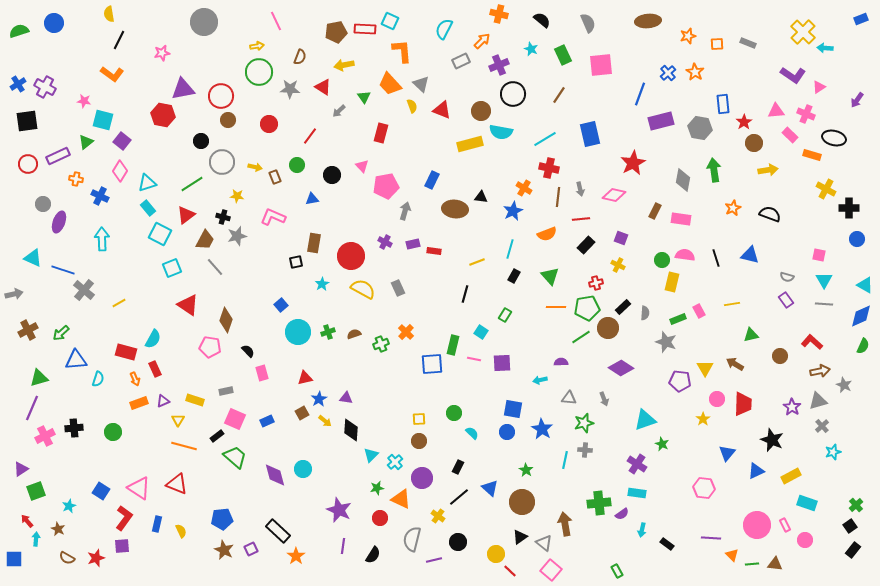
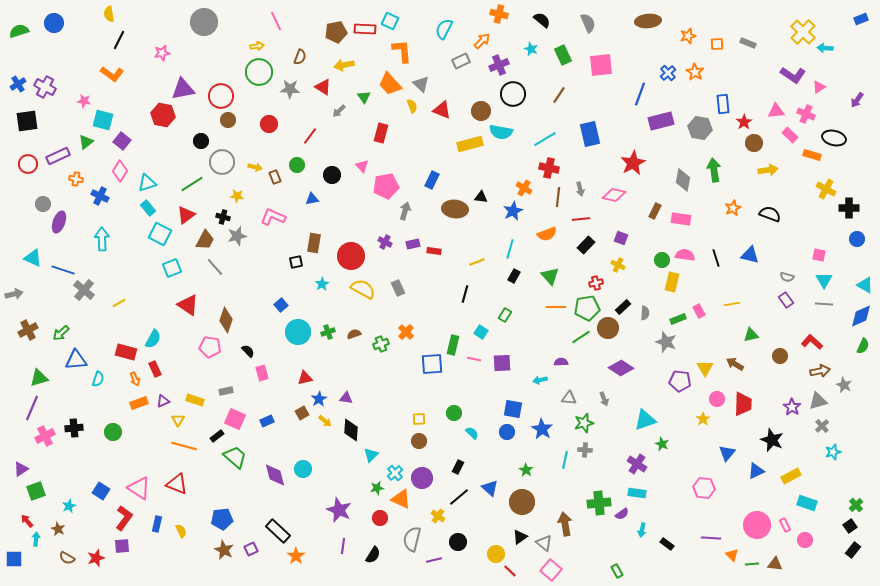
cyan cross at (395, 462): moved 11 px down
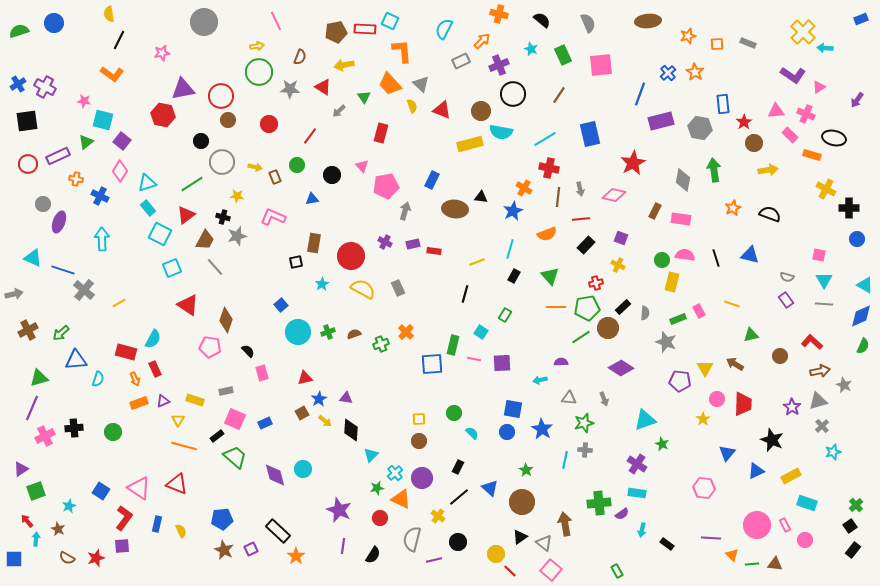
yellow line at (732, 304): rotated 28 degrees clockwise
blue rectangle at (267, 421): moved 2 px left, 2 px down
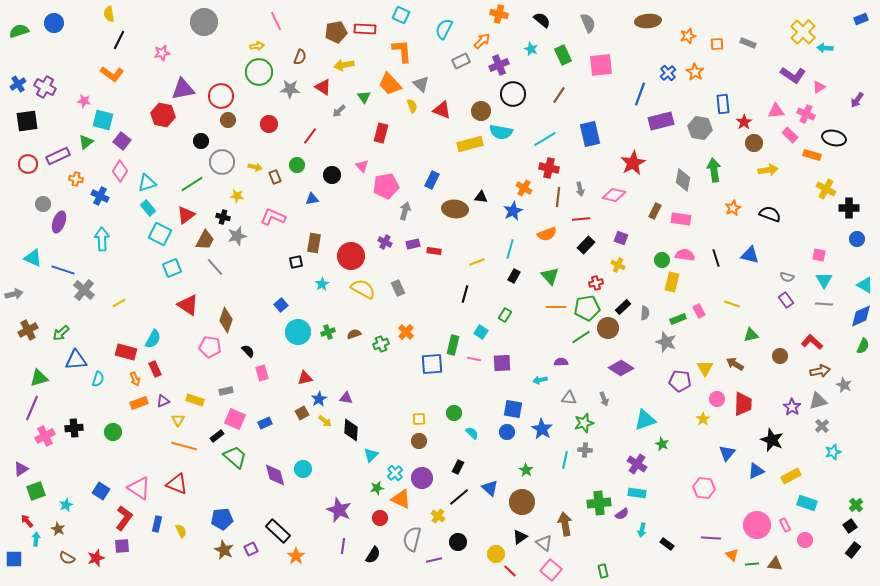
cyan square at (390, 21): moved 11 px right, 6 px up
cyan star at (69, 506): moved 3 px left, 1 px up
green rectangle at (617, 571): moved 14 px left; rotated 16 degrees clockwise
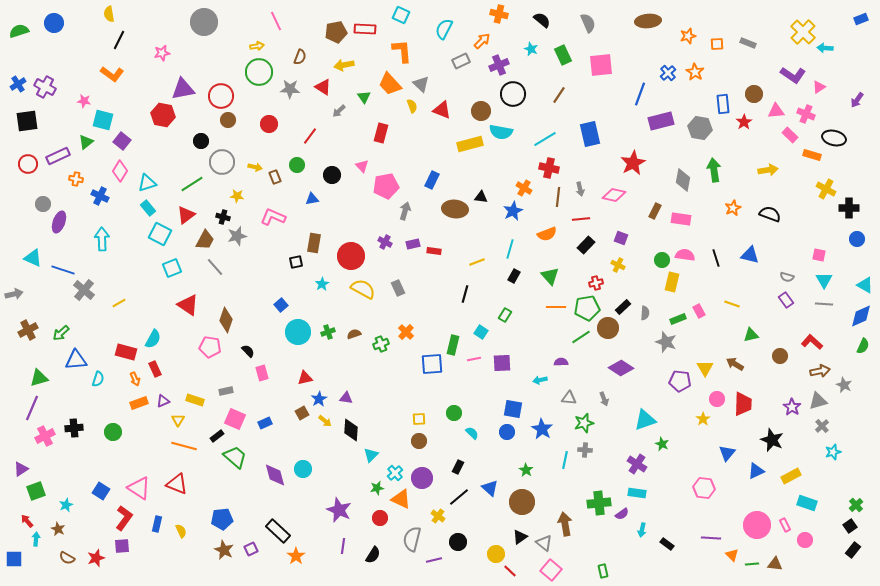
brown circle at (754, 143): moved 49 px up
pink line at (474, 359): rotated 24 degrees counterclockwise
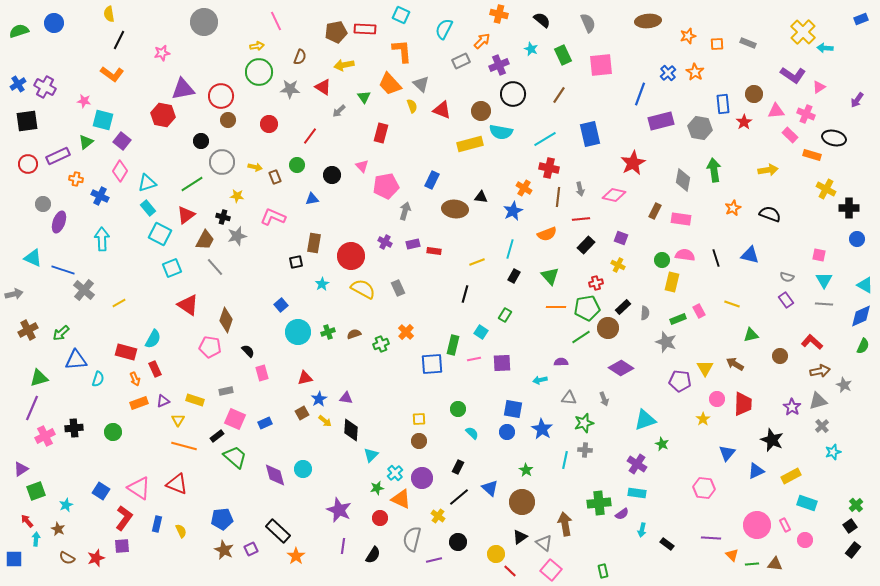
green circle at (454, 413): moved 4 px right, 4 px up
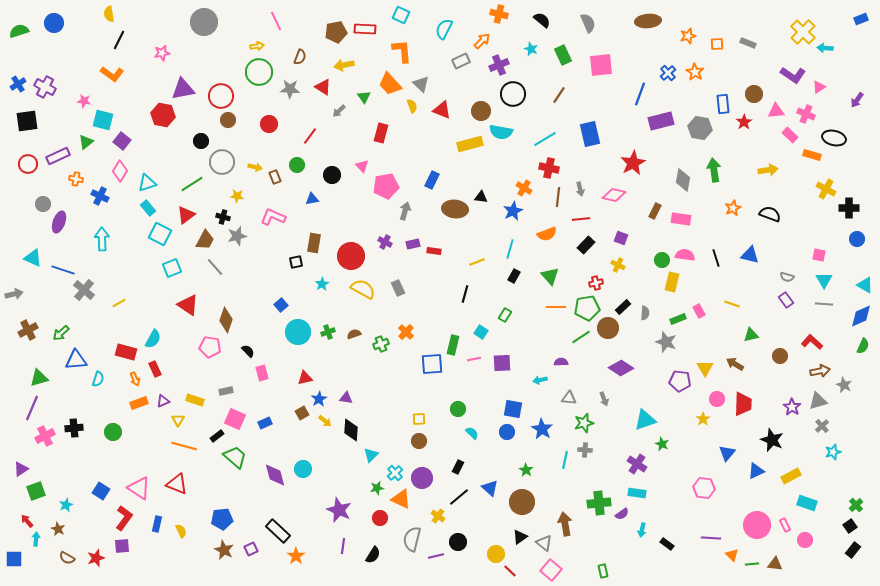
purple line at (434, 560): moved 2 px right, 4 px up
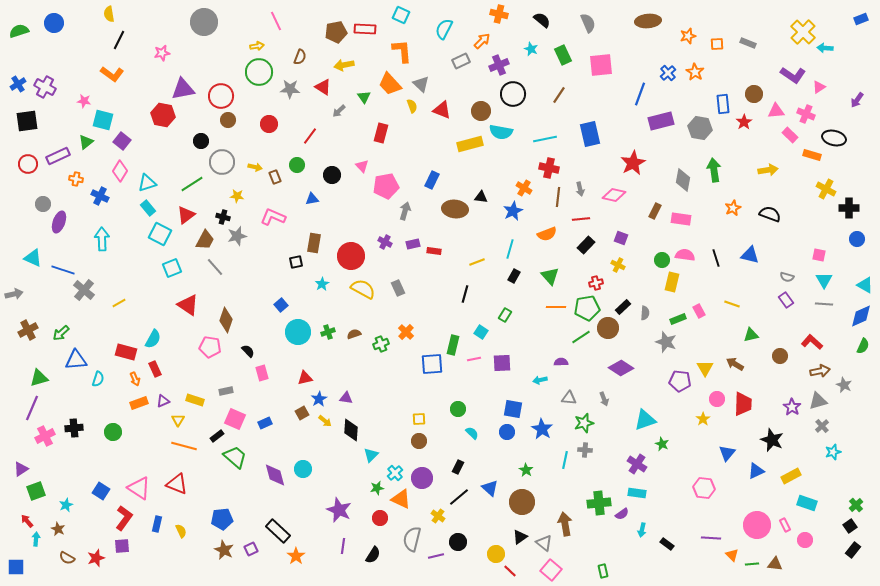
cyan line at (545, 139): rotated 20 degrees clockwise
blue square at (14, 559): moved 2 px right, 8 px down
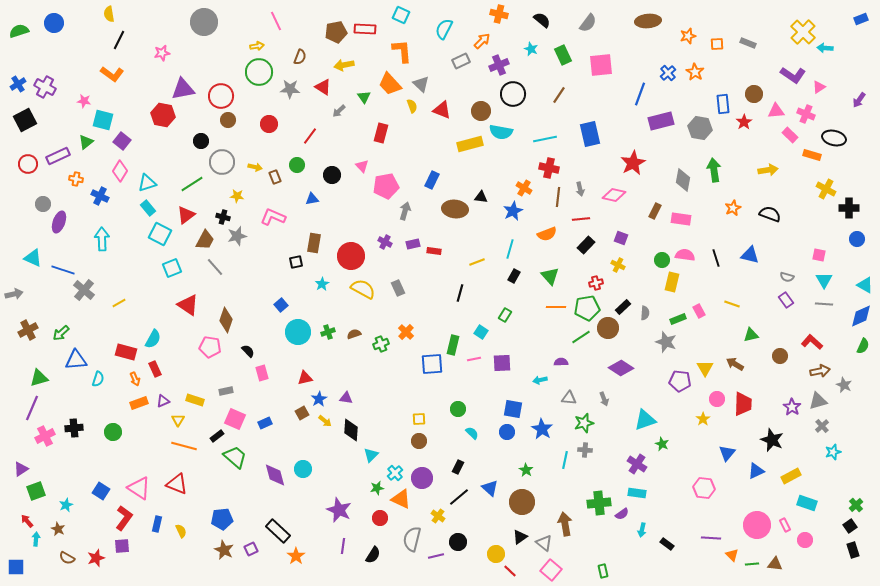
gray semicircle at (588, 23): rotated 60 degrees clockwise
purple arrow at (857, 100): moved 2 px right
black square at (27, 121): moved 2 px left, 1 px up; rotated 20 degrees counterclockwise
black line at (465, 294): moved 5 px left, 1 px up
black rectangle at (853, 550): rotated 56 degrees counterclockwise
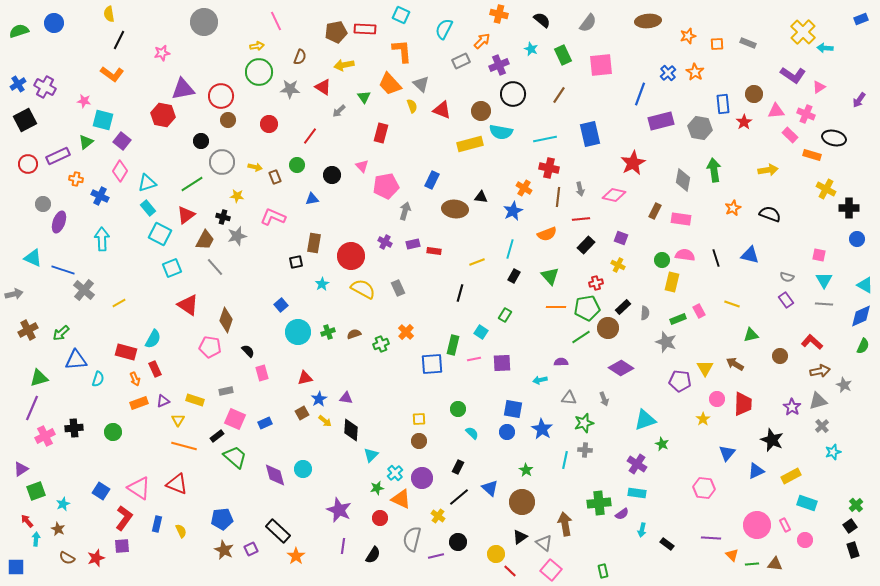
cyan star at (66, 505): moved 3 px left, 1 px up
